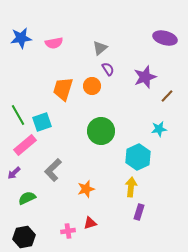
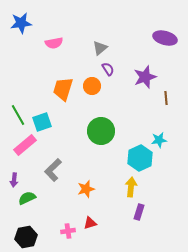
blue star: moved 15 px up
brown line: moved 1 px left, 2 px down; rotated 48 degrees counterclockwise
cyan star: moved 11 px down
cyan hexagon: moved 2 px right, 1 px down
purple arrow: moved 7 px down; rotated 40 degrees counterclockwise
black hexagon: moved 2 px right
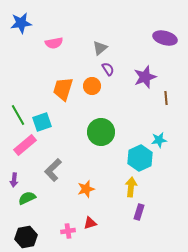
green circle: moved 1 px down
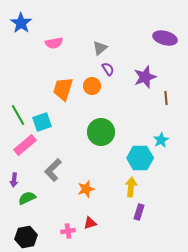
blue star: rotated 30 degrees counterclockwise
cyan star: moved 2 px right; rotated 21 degrees counterclockwise
cyan hexagon: rotated 25 degrees clockwise
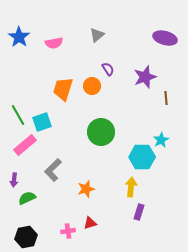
blue star: moved 2 px left, 14 px down
gray triangle: moved 3 px left, 13 px up
cyan hexagon: moved 2 px right, 1 px up
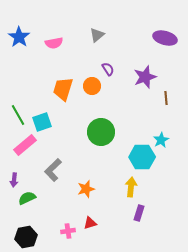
purple rectangle: moved 1 px down
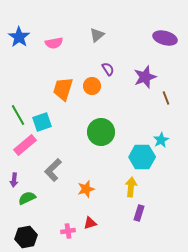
brown line: rotated 16 degrees counterclockwise
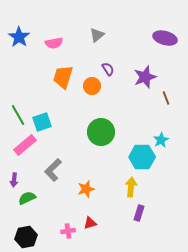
orange trapezoid: moved 12 px up
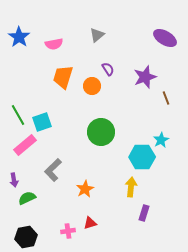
purple ellipse: rotated 15 degrees clockwise
pink semicircle: moved 1 px down
purple arrow: rotated 16 degrees counterclockwise
orange star: moved 1 px left; rotated 12 degrees counterclockwise
purple rectangle: moved 5 px right
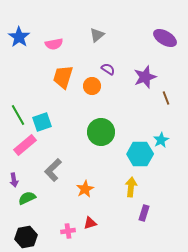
purple semicircle: rotated 24 degrees counterclockwise
cyan hexagon: moved 2 px left, 3 px up
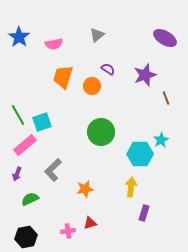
purple star: moved 2 px up
purple arrow: moved 3 px right, 6 px up; rotated 32 degrees clockwise
orange star: rotated 18 degrees clockwise
green semicircle: moved 3 px right, 1 px down
